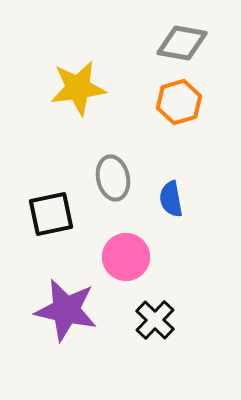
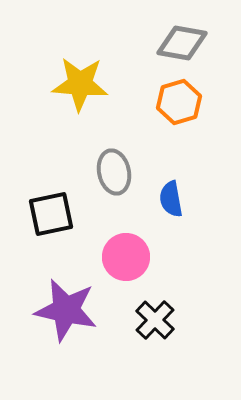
yellow star: moved 2 px right, 4 px up; rotated 12 degrees clockwise
gray ellipse: moved 1 px right, 6 px up
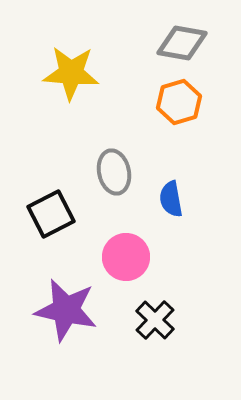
yellow star: moved 9 px left, 11 px up
black square: rotated 15 degrees counterclockwise
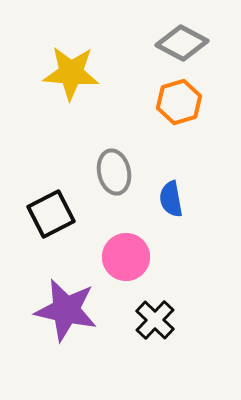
gray diamond: rotated 18 degrees clockwise
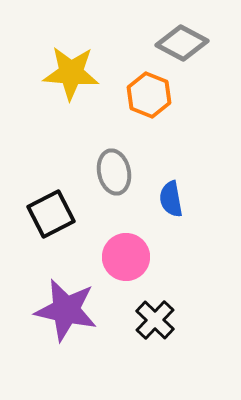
orange hexagon: moved 30 px left, 7 px up; rotated 21 degrees counterclockwise
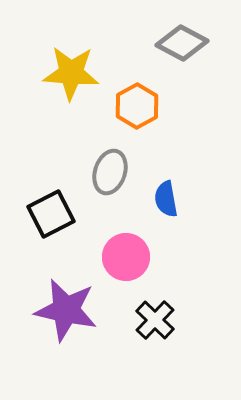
orange hexagon: moved 12 px left, 11 px down; rotated 9 degrees clockwise
gray ellipse: moved 4 px left; rotated 30 degrees clockwise
blue semicircle: moved 5 px left
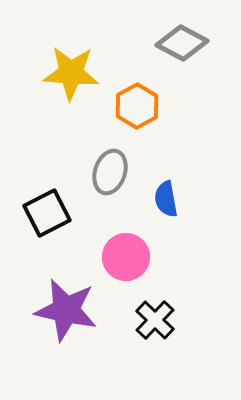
black square: moved 4 px left, 1 px up
